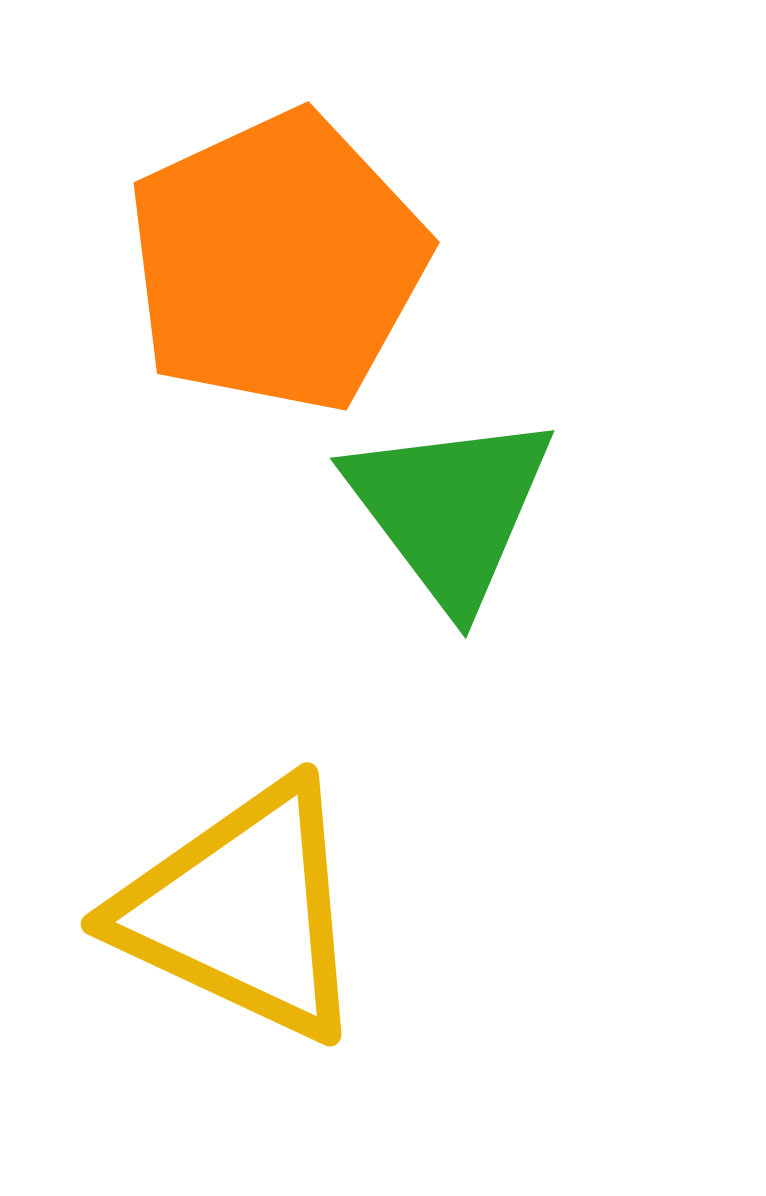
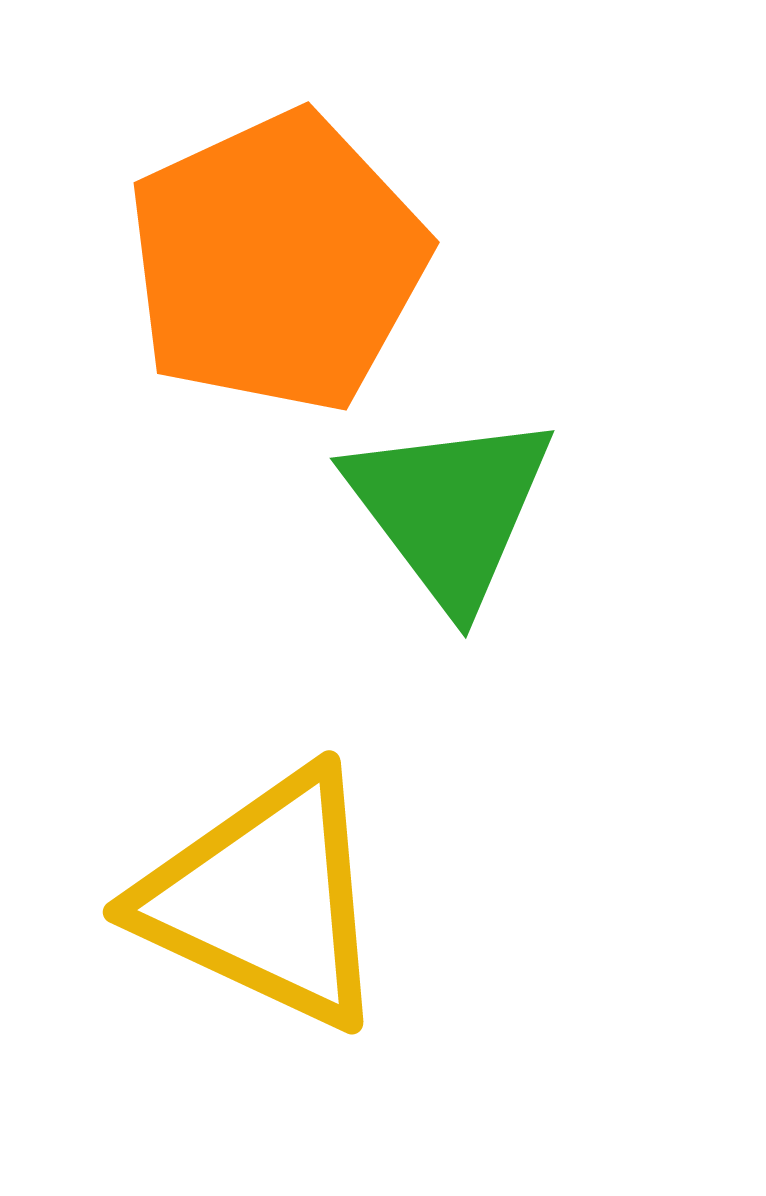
yellow triangle: moved 22 px right, 12 px up
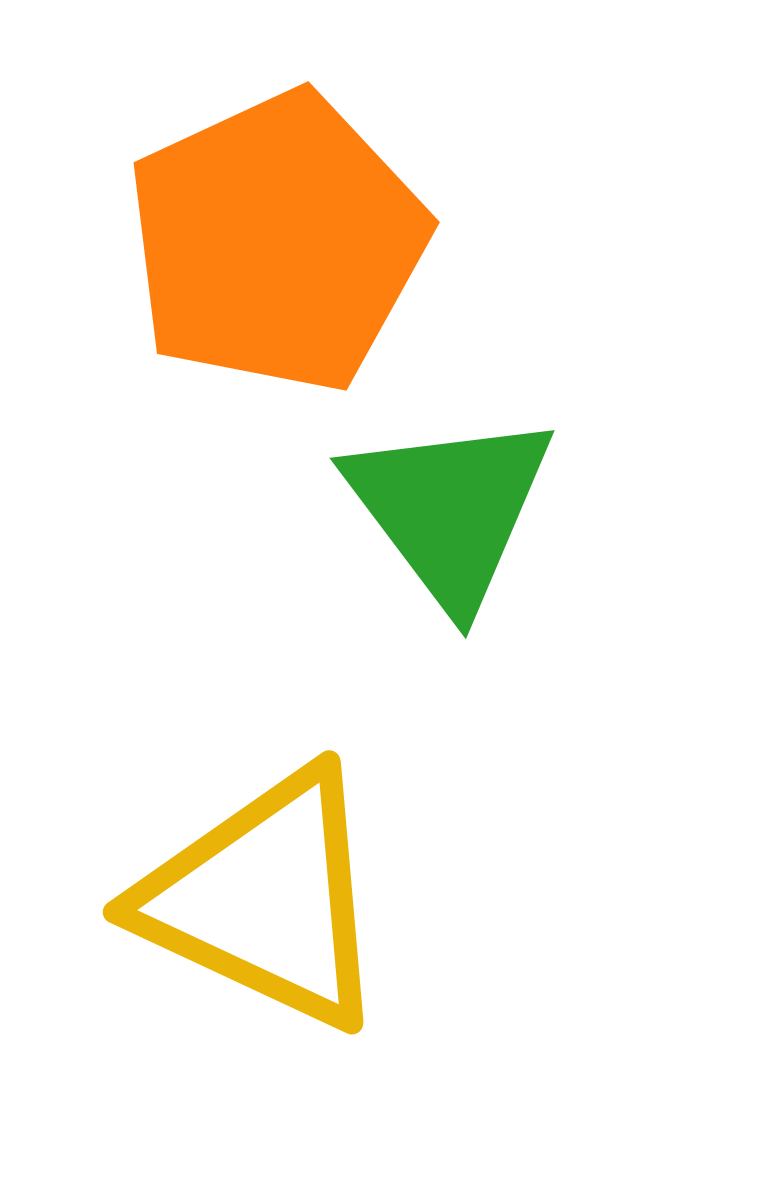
orange pentagon: moved 20 px up
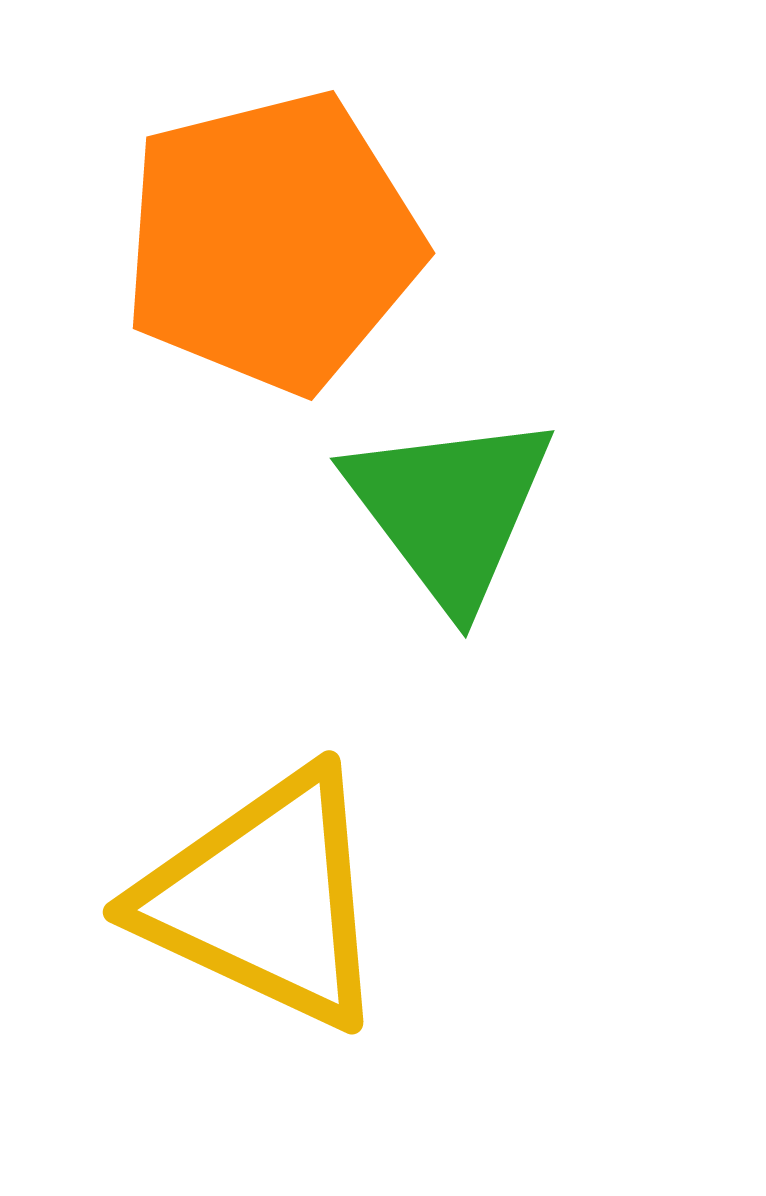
orange pentagon: moved 5 px left; rotated 11 degrees clockwise
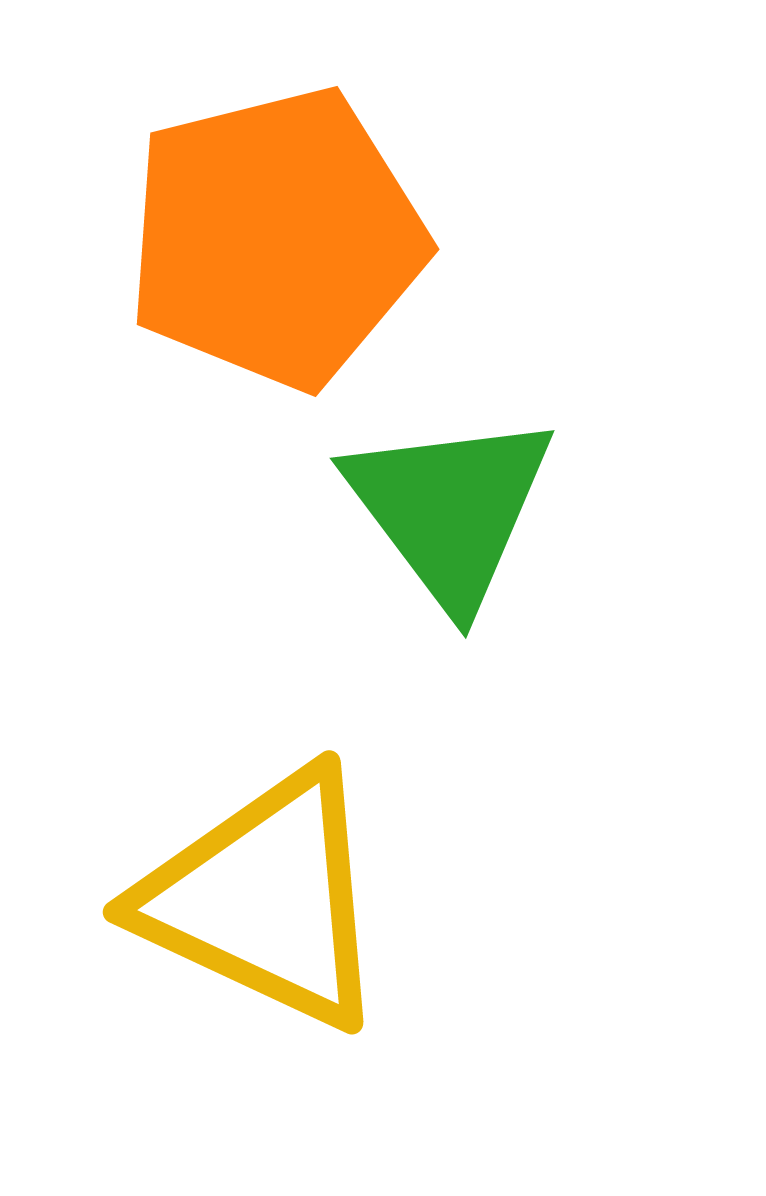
orange pentagon: moved 4 px right, 4 px up
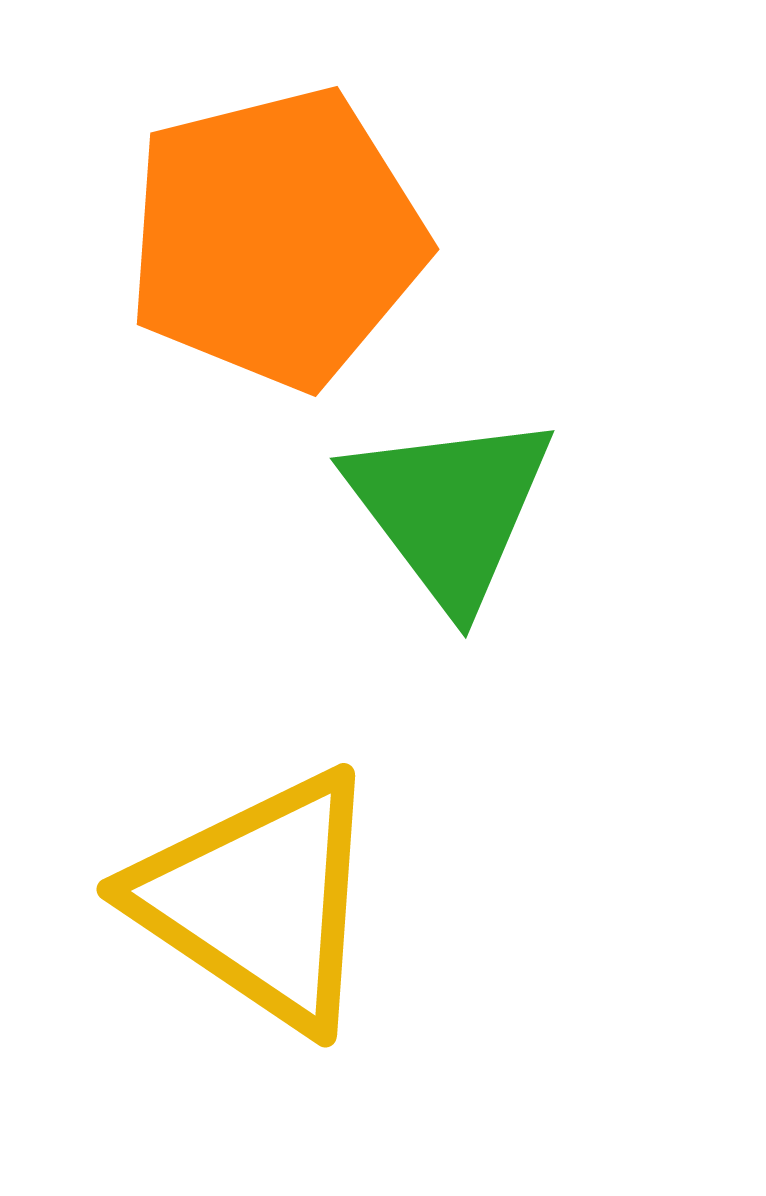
yellow triangle: moved 6 px left, 1 px down; rotated 9 degrees clockwise
